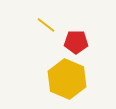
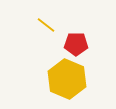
red pentagon: moved 2 px down
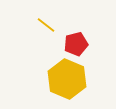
red pentagon: rotated 15 degrees counterclockwise
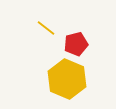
yellow line: moved 3 px down
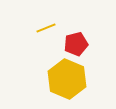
yellow line: rotated 60 degrees counterclockwise
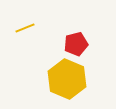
yellow line: moved 21 px left
